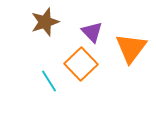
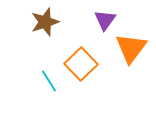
purple triangle: moved 13 px right, 12 px up; rotated 20 degrees clockwise
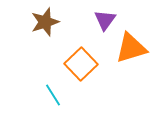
orange triangle: rotated 36 degrees clockwise
cyan line: moved 4 px right, 14 px down
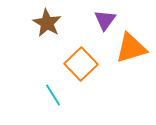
brown star: moved 2 px right, 1 px down; rotated 24 degrees counterclockwise
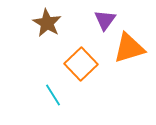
orange triangle: moved 2 px left
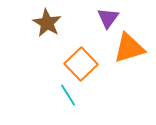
purple triangle: moved 3 px right, 2 px up
cyan line: moved 15 px right
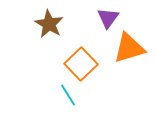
brown star: moved 2 px right, 1 px down
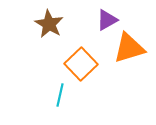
purple triangle: moved 1 px left, 2 px down; rotated 25 degrees clockwise
cyan line: moved 8 px left; rotated 45 degrees clockwise
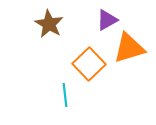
orange square: moved 8 px right
cyan line: moved 5 px right; rotated 20 degrees counterclockwise
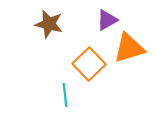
brown star: rotated 16 degrees counterclockwise
